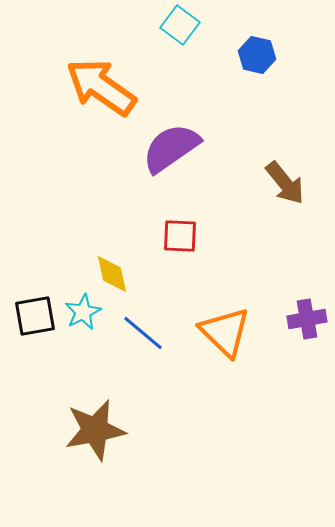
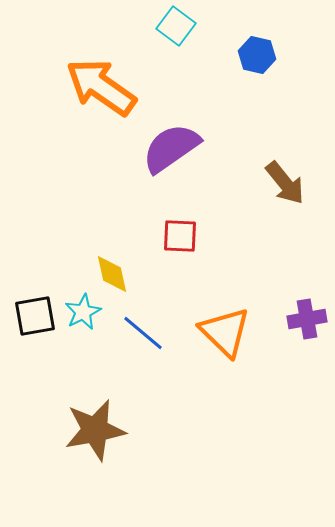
cyan square: moved 4 px left, 1 px down
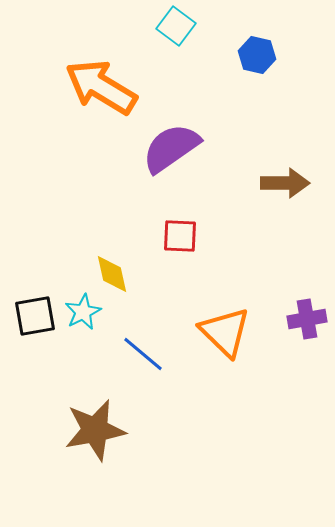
orange arrow: rotated 4 degrees counterclockwise
brown arrow: rotated 51 degrees counterclockwise
blue line: moved 21 px down
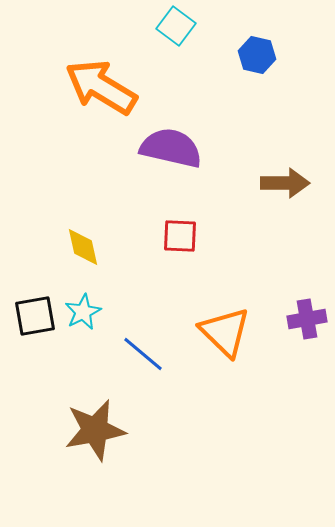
purple semicircle: rotated 48 degrees clockwise
yellow diamond: moved 29 px left, 27 px up
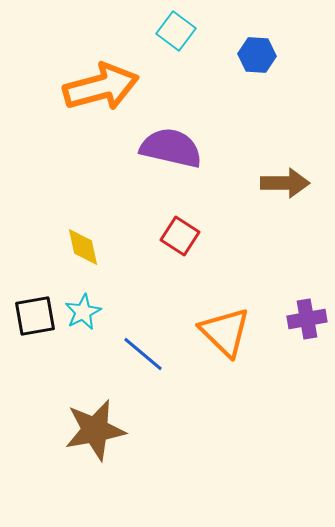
cyan square: moved 5 px down
blue hexagon: rotated 9 degrees counterclockwise
orange arrow: rotated 134 degrees clockwise
red square: rotated 30 degrees clockwise
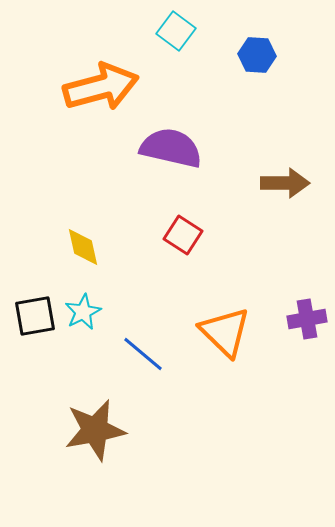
red square: moved 3 px right, 1 px up
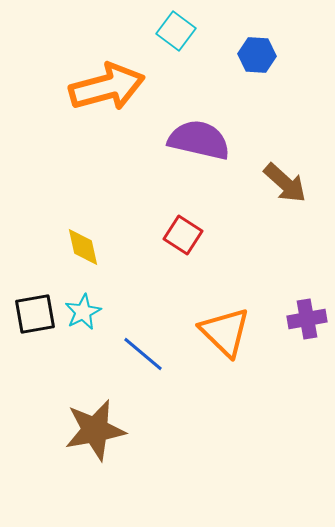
orange arrow: moved 6 px right
purple semicircle: moved 28 px right, 8 px up
brown arrow: rotated 42 degrees clockwise
black square: moved 2 px up
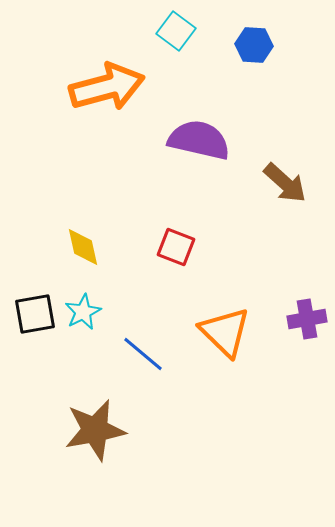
blue hexagon: moved 3 px left, 10 px up
red square: moved 7 px left, 12 px down; rotated 12 degrees counterclockwise
